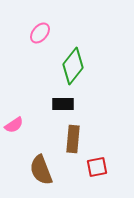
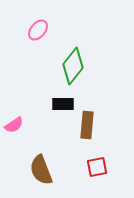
pink ellipse: moved 2 px left, 3 px up
brown rectangle: moved 14 px right, 14 px up
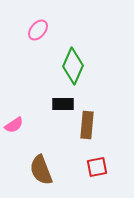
green diamond: rotated 15 degrees counterclockwise
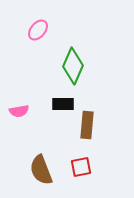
pink semicircle: moved 5 px right, 14 px up; rotated 24 degrees clockwise
red square: moved 16 px left
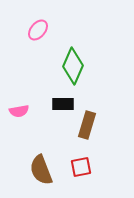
brown rectangle: rotated 12 degrees clockwise
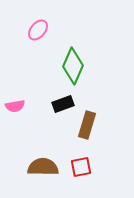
black rectangle: rotated 20 degrees counterclockwise
pink semicircle: moved 4 px left, 5 px up
brown semicircle: moved 2 px right, 3 px up; rotated 112 degrees clockwise
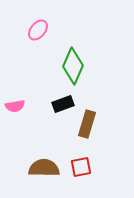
brown rectangle: moved 1 px up
brown semicircle: moved 1 px right, 1 px down
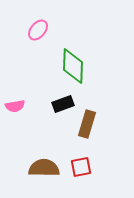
green diamond: rotated 21 degrees counterclockwise
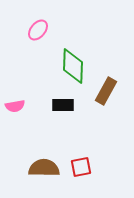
black rectangle: moved 1 px down; rotated 20 degrees clockwise
brown rectangle: moved 19 px right, 33 px up; rotated 12 degrees clockwise
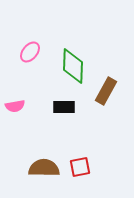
pink ellipse: moved 8 px left, 22 px down
black rectangle: moved 1 px right, 2 px down
red square: moved 1 px left
